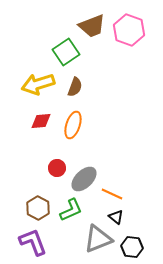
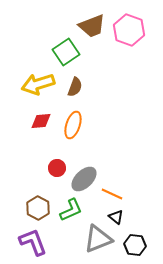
black hexagon: moved 3 px right, 2 px up
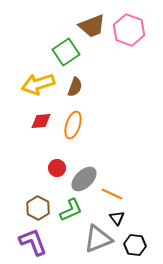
black triangle: moved 1 px right, 1 px down; rotated 14 degrees clockwise
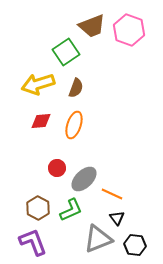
brown semicircle: moved 1 px right, 1 px down
orange ellipse: moved 1 px right
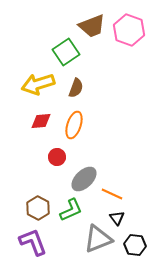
red circle: moved 11 px up
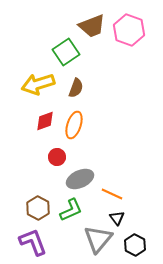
red diamond: moved 4 px right; rotated 15 degrees counterclockwise
gray ellipse: moved 4 px left; rotated 20 degrees clockwise
gray triangle: rotated 28 degrees counterclockwise
black hexagon: rotated 20 degrees clockwise
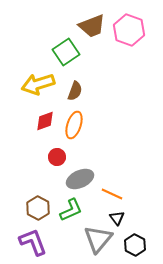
brown semicircle: moved 1 px left, 3 px down
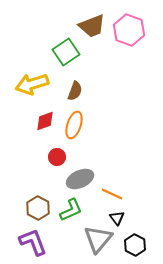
yellow arrow: moved 6 px left
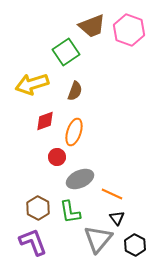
orange ellipse: moved 7 px down
green L-shape: moved 1 px left, 2 px down; rotated 105 degrees clockwise
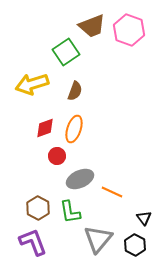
red diamond: moved 7 px down
orange ellipse: moved 3 px up
red circle: moved 1 px up
orange line: moved 2 px up
black triangle: moved 27 px right
